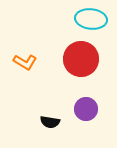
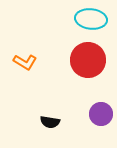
red circle: moved 7 px right, 1 px down
purple circle: moved 15 px right, 5 px down
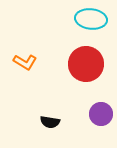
red circle: moved 2 px left, 4 px down
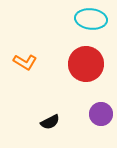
black semicircle: rotated 36 degrees counterclockwise
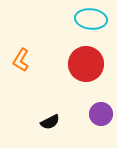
orange L-shape: moved 4 px left, 2 px up; rotated 90 degrees clockwise
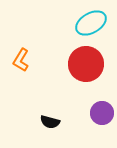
cyan ellipse: moved 4 px down; rotated 36 degrees counterclockwise
purple circle: moved 1 px right, 1 px up
black semicircle: rotated 42 degrees clockwise
